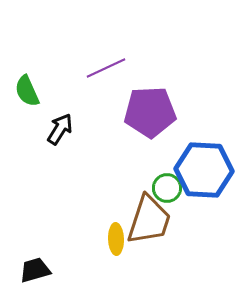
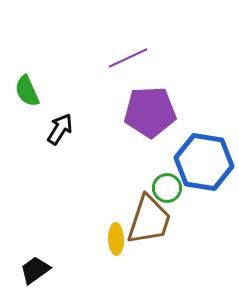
purple line: moved 22 px right, 10 px up
blue hexagon: moved 8 px up; rotated 6 degrees clockwise
black trapezoid: rotated 20 degrees counterclockwise
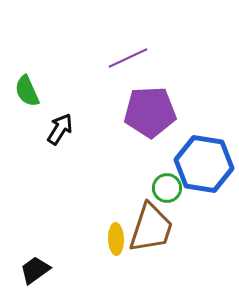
blue hexagon: moved 2 px down
brown trapezoid: moved 2 px right, 8 px down
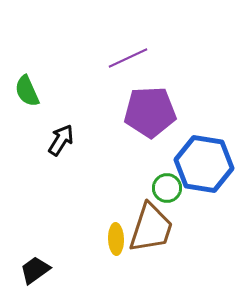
black arrow: moved 1 px right, 11 px down
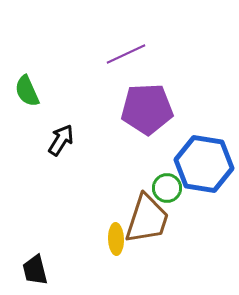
purple line: moved 2 px left, 4 px up
purple pentagon: moved 3 px left, 3 px up
brown trapezoid: moved 4 px left, 9 px up
black trapezoid: rotated 68 degrees counterclockwise
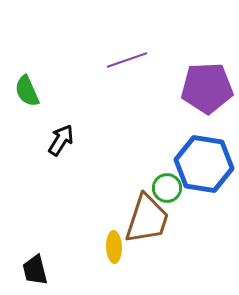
purple line: moved 1 px right, 6 px down; rotated 6 degrees clockwise
purple pentagon: moved 60 px right, 21 px up
yellow ellipse: moved 2 px left, 8 px down
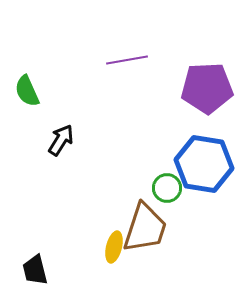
purple line: rotated 9 degrees clockwise
brown trapezoid: moved 2 px left, 9 px down
yellow ellipse: rotated 16 degrees clockwise
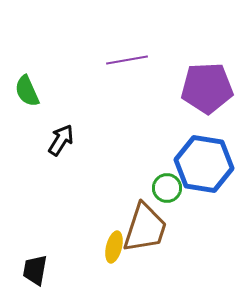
black trapezoid: rotated 24 degrees clockwise
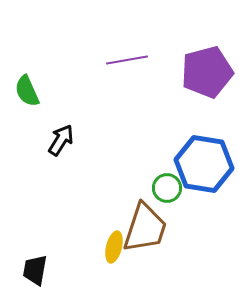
purple pentagon: moved 16 px up; rotated 12 degrees counterclockwise
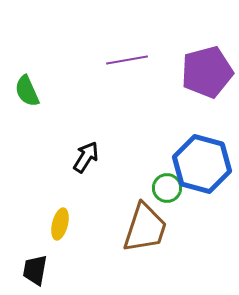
black arrow: moved 25 px right, 17 px down
blue hexagon: moved 2 px left; rotated 6 degrees clockwise
yellow ellipse: moved 54 px left, 23 px up
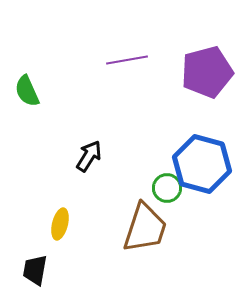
black arrow: moved 3 px right, 1 px up
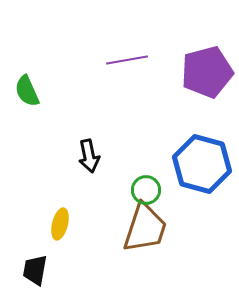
black arrow: rotated 136 degrees clockwise
green circle: moved 21 px left, 2 px down
